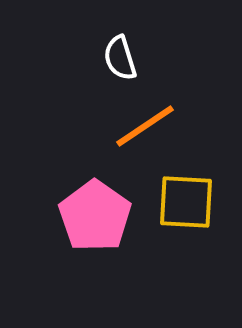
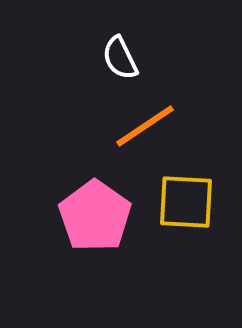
white semicircle: rotated 9 degrees counterclockwise
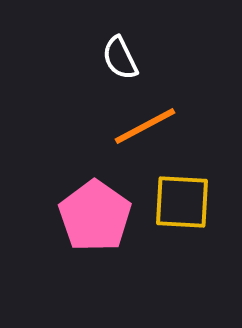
orange line: rotated 6 degrees clockwise
yellow square: moved 4 px left
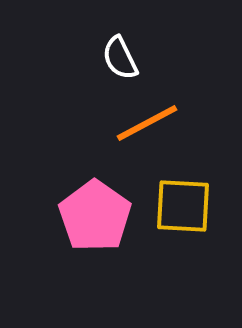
orange line: moved 2 px right, 3 px up
yellow square: moved 1 px right, 4 px down
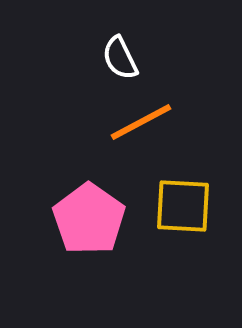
orange line: moved 6 px left, 1 px up
pink pentagon: moved 6 px left, 3 px down
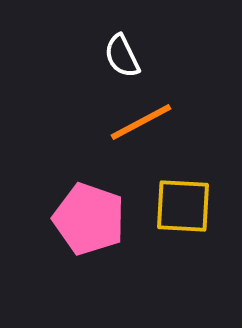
white semicircle: moved 2 px right, 2 px up
pink pentagon: rotated 16 degrees counterclockwise
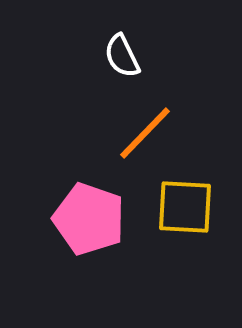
orange line: moved 4 px right, 11 px down; rotated 18 degrees counterclockwise
yellow square: moved 2 px right, 1 px down
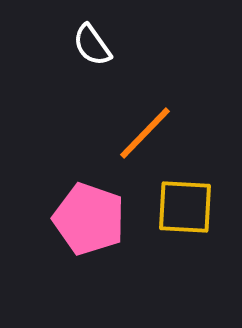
white semicircle: moved 30 px left, 11 px up; rotated 9 degrees counterclockwise
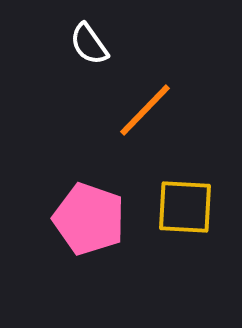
white semicircle: moved 3 px left, 1 px up
orange line: moved 23 px up
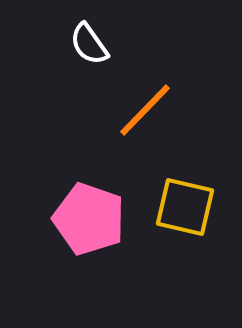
yellow square: rotated 10 degrees clockwise
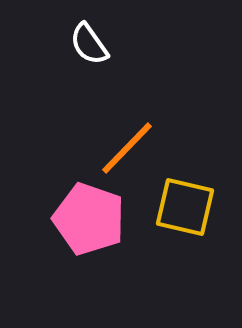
orange line: moved 18 px left, 38 px down
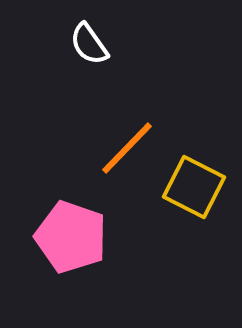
yellow square: moved 9 px right, 20 px up; rotated 14 degrees clockwise
pink pentagon: moved 18 px left, 18 px down
